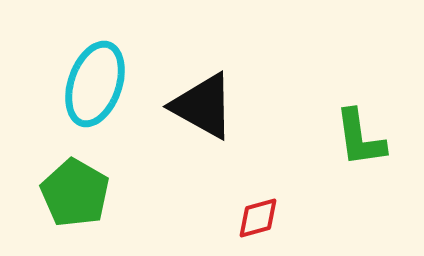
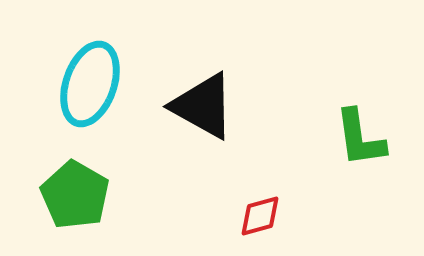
cyan ellipse: moved 5 px left
green pentagon: moved 2 px down
red diamond: moved 2 px right, 2 px up
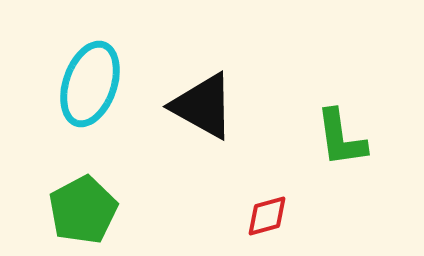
green L-shape: moved 19 px left
green pentagon: moved 8 px right, 15 px down; rotated 14 degrees clockwise
red diamond: moved 7 px right
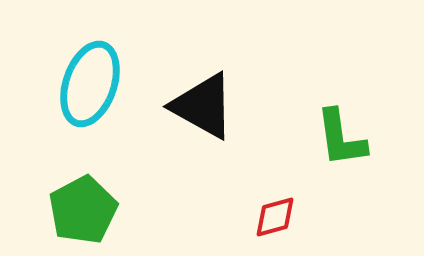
red diamond: moved 8 px right, 1 px down
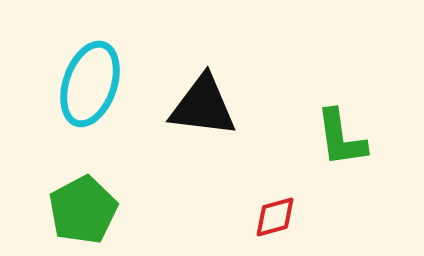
black triangle: rotated 22 degrees counterclockwise
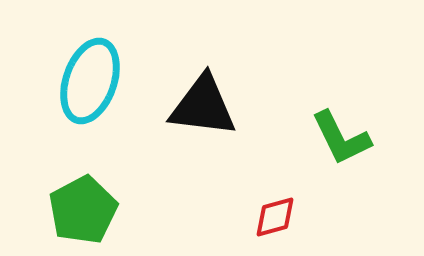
cyan ellipse: moved 3 px up
green L-shape: rotated 18 degrees counterclockwise
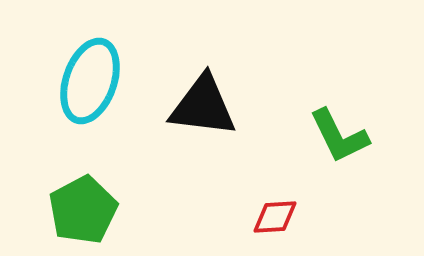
green L-shape: moved 2 px left, 2 px up
red diamond: rotated 12 degrees clockwise
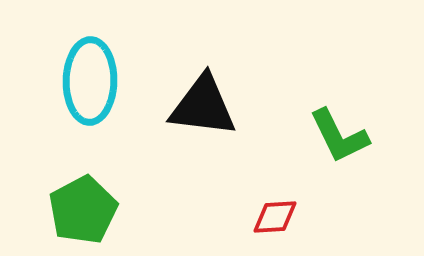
cyan ellipse: rotated 18 degrees counterclockwise
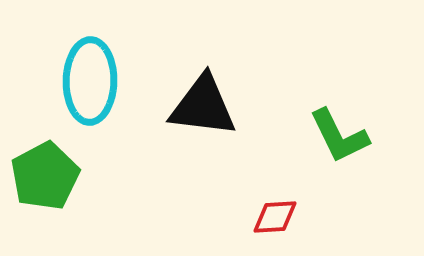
green pentagon: moved 38 px left, 34 px up
